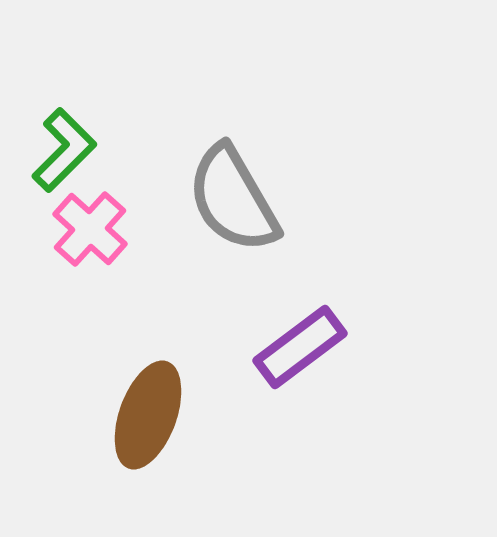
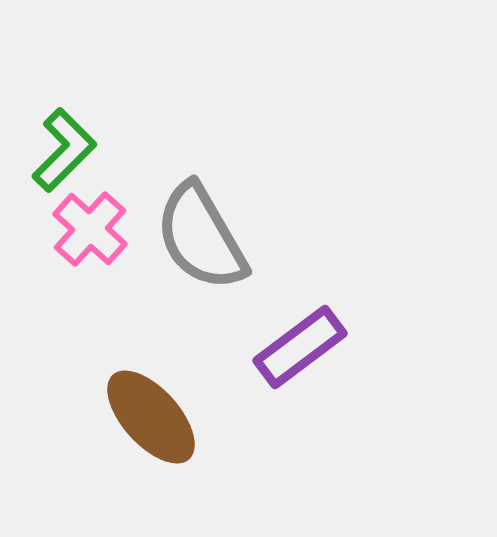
gray semicircle: moved 32 px left, 38 px down
brown ellipse: moved 3 px right, 2 px down; rotated 62 degrees counterclockwise
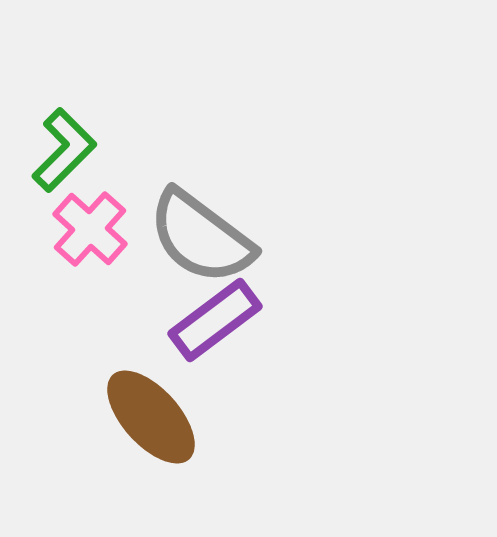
gray semicircle: rotated 23 degrees counterclockwise
purple rectangle: moved 85 px left, 27 px up
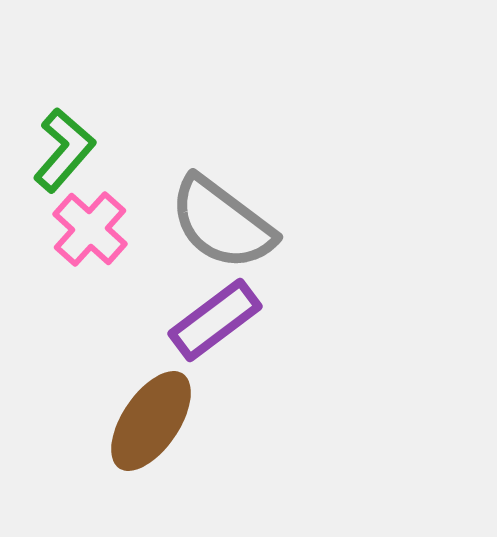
green L-shape: rotated 4 degrees counterclockwise
gray semicircle: moved 21 px right, 14 px up
brown ellipse: moved 4 px down; rotated 76 degrees clockwise
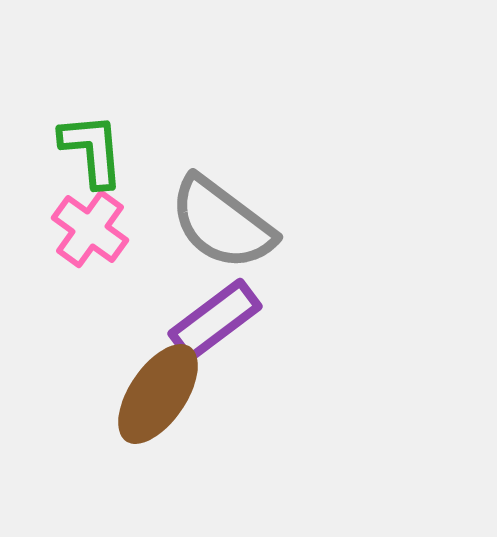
green L-shape: moved 28 px right; rotated 46 degrees counterclockwise
pink cross: rotated 6 degrees counterclockwise
brown ellipse: moved 7 px right, 27 px up
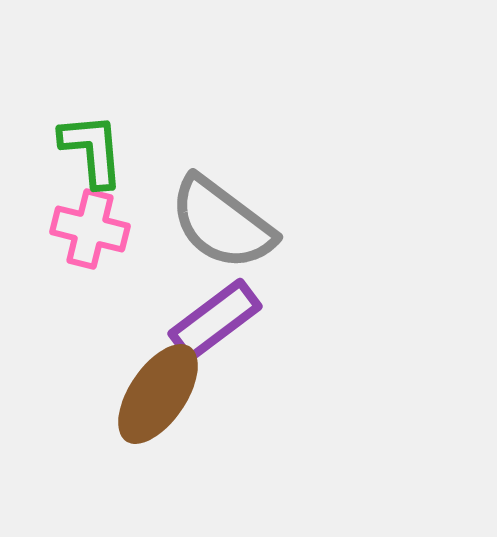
pink cross: rotated 22 degrees counterclockwise
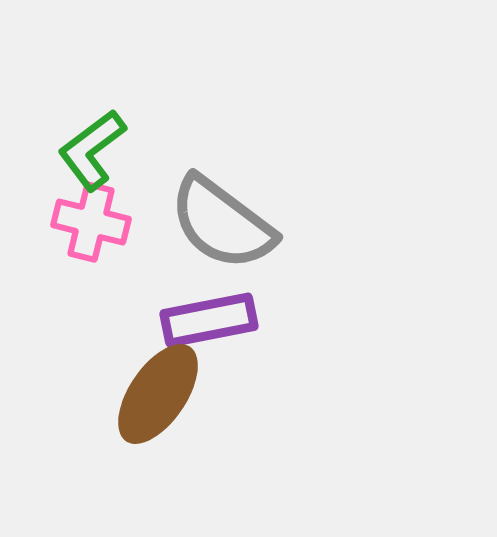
green L-shape: rotated 122 degrees counterclockwise
pink cross: moved 1 px right, 7 px up
purple rectangle: moved 6 px left; rotated 26 degrees clockwise
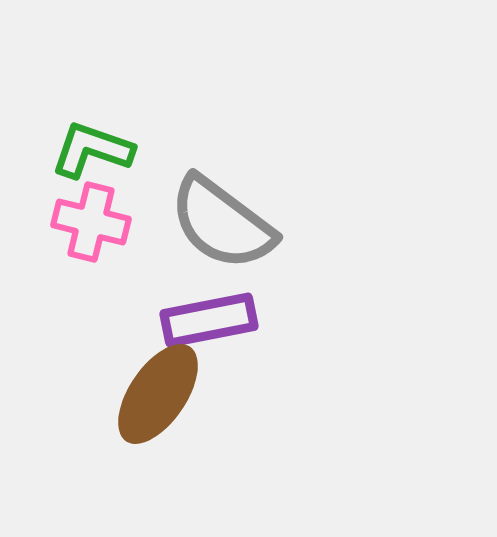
green L-shape: rotated 56 degrees clockwise
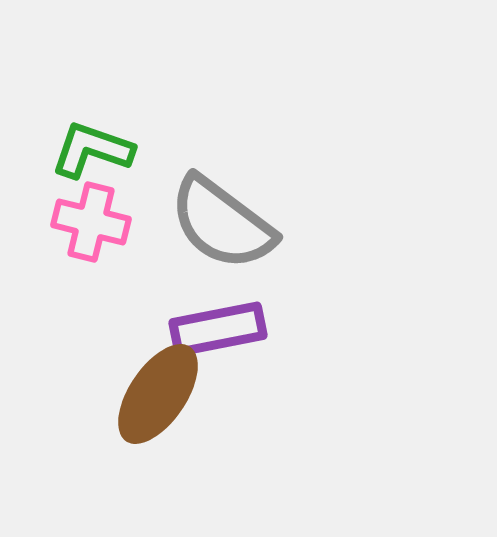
purple rectangle: moved 9 px right, 9 px down
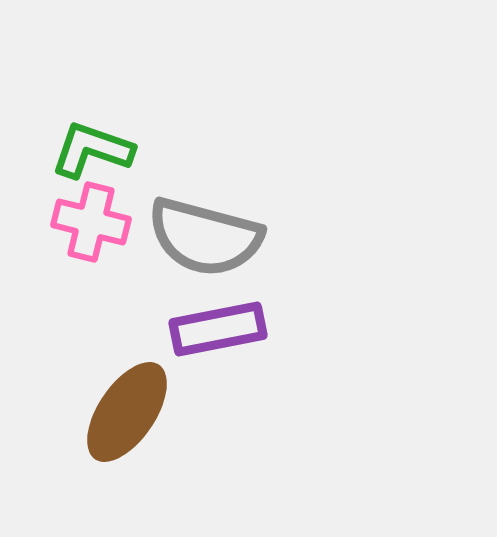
gray semicircle: moved 17 px left, 14 px down; rotated 22 degrees counterclockwise
brown ellipse: moved 31 px left, 18 px down
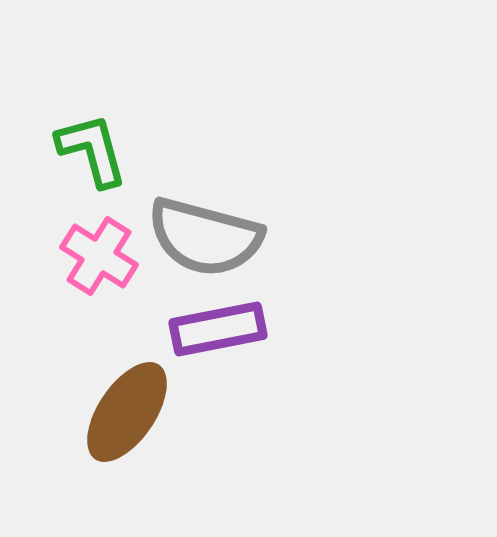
green L-shape: rotated 56 degrees clockwise
pink cross: moved 8 px right, 34 px down; rotated 18 degrees clockwise
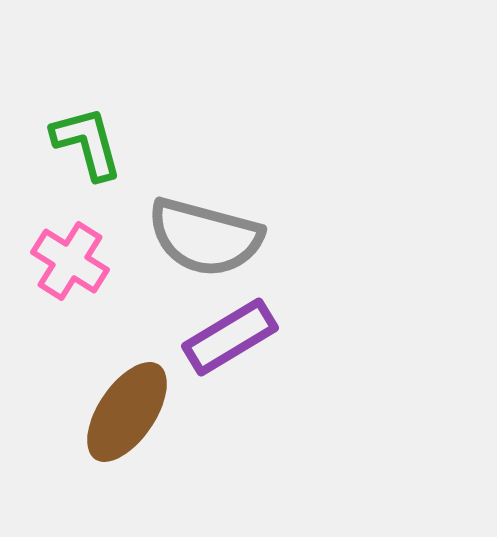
green L-shape: moved 5 px left, 7 px up
pink cross: moved 29 px left, 5 px down
purple rectangle: moved 12 px right, 8 px down; rotated 20 degrees counterclockwise
